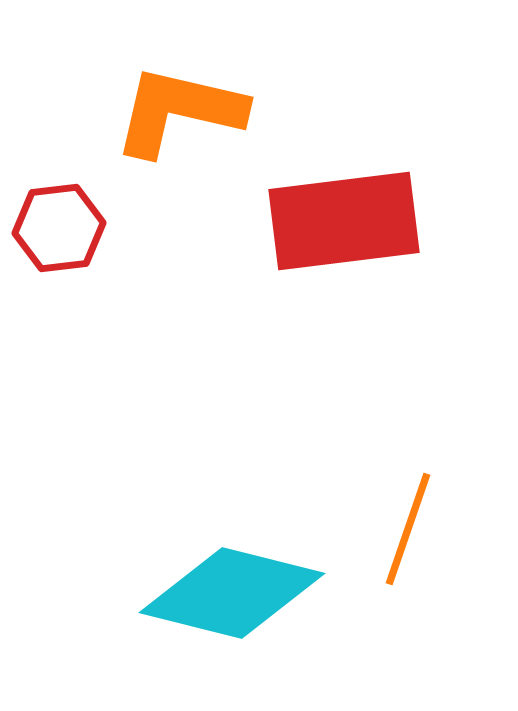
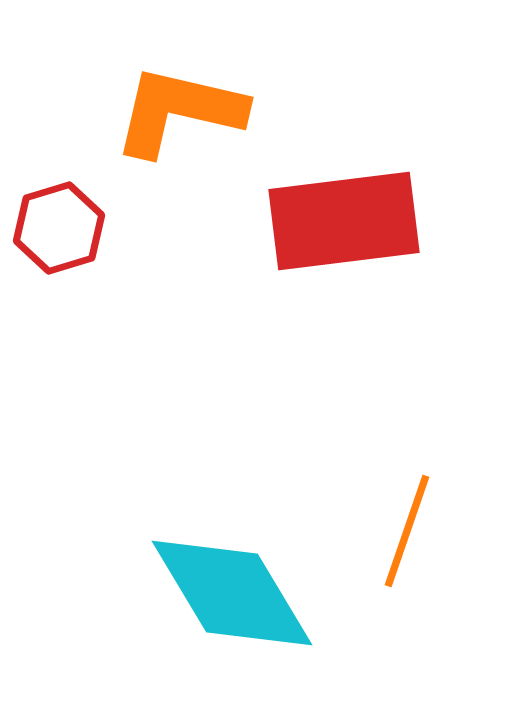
red hexagon: rotated 10 degrees counterclockwise
orange line: moved 1 px left, 2 px down
cyan diamond: rotated 45 degrees clockwise
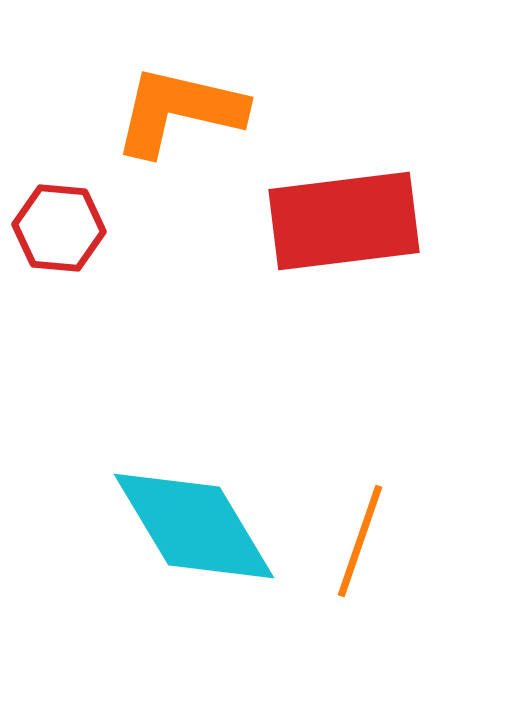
red hexagon: rotated 22 degrees clockwise
orange line: moved 47 px left, 10 px down
cyan diamond: moved 38 px left, 67 px up
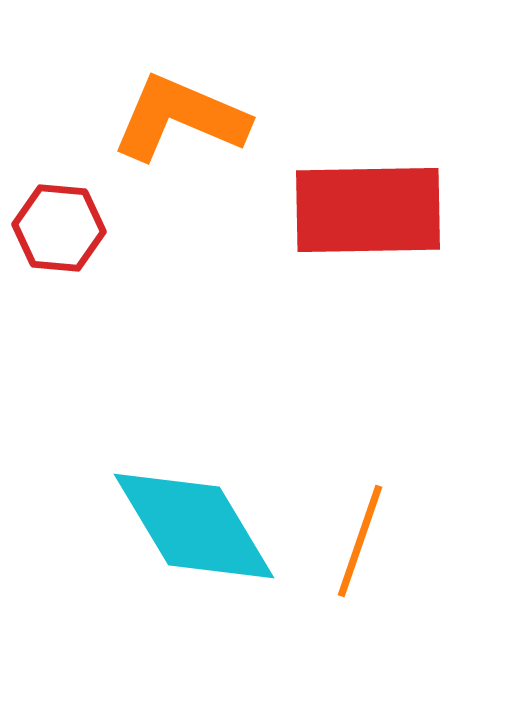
orange L-shape: moved 1 px right, 7 px down; rotated 10 degrees clockwise
red rectangle: moved 24 px right, 11 px up; rotated 6 degrees clockwise
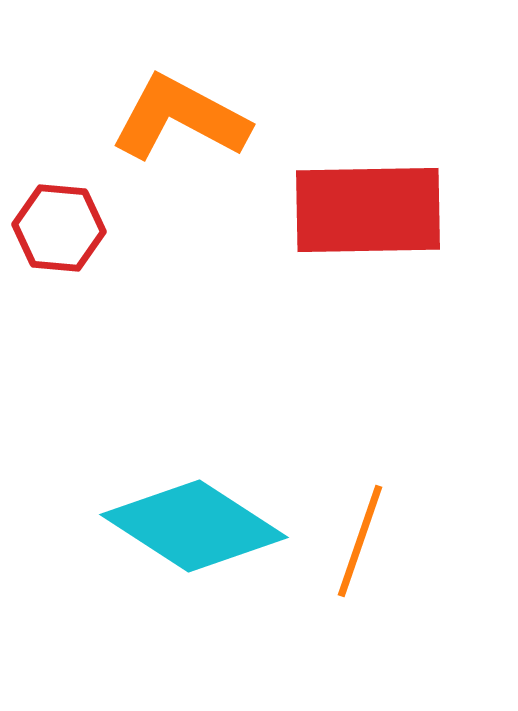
orange L-shape: rotated 5 degrees clockwise
cyan diamond: rotated 26 degrees counterclockwise
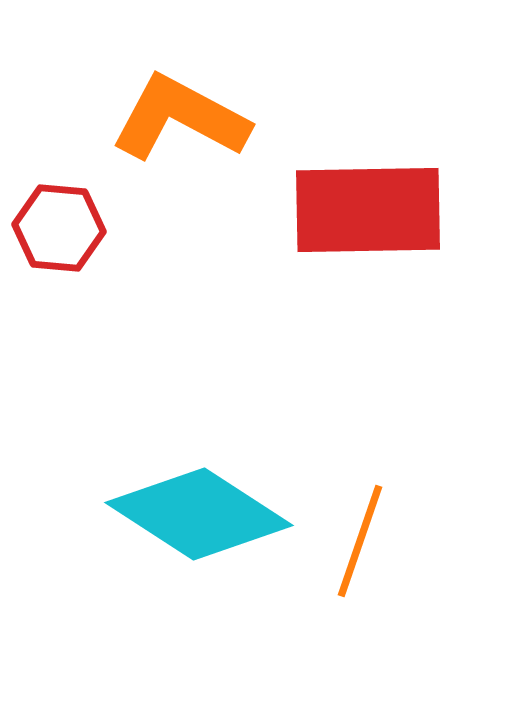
cyan diamond: moved 5 px right, 12 px up
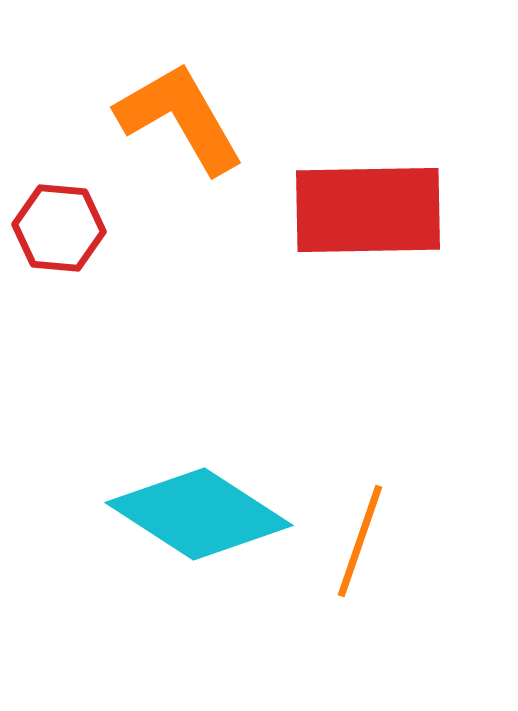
orange L-shape: rotated 32 degrees clockwise
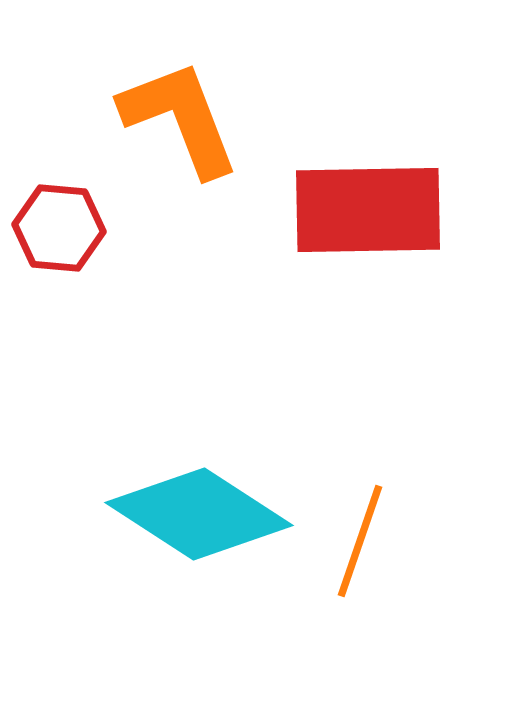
orange L-shape: rotated 9 degrees clockwise
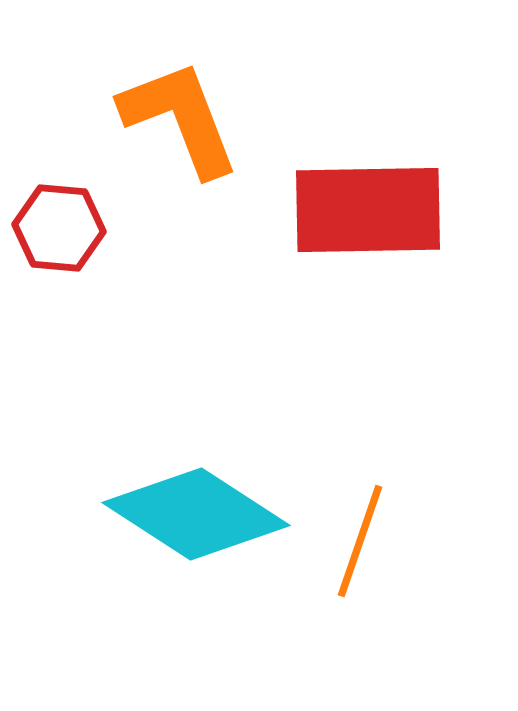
cyan diamond: moved 3 px left
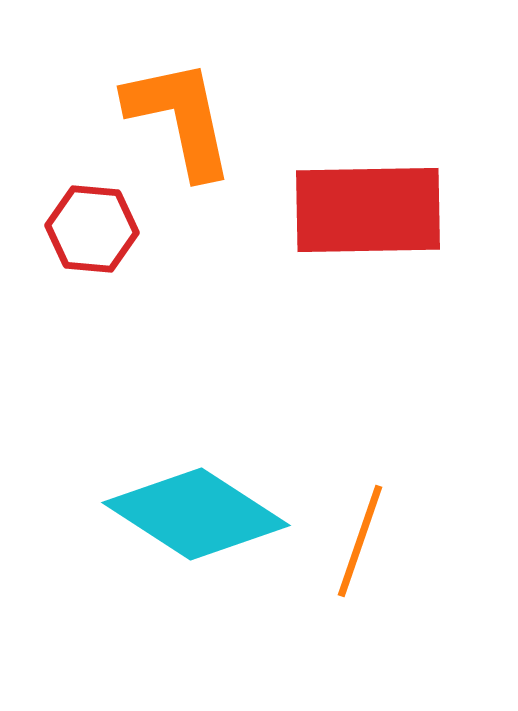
orange L-shape: rotated 9 degrees clockwise
red hexagon: moved 33 px right, 1 px down
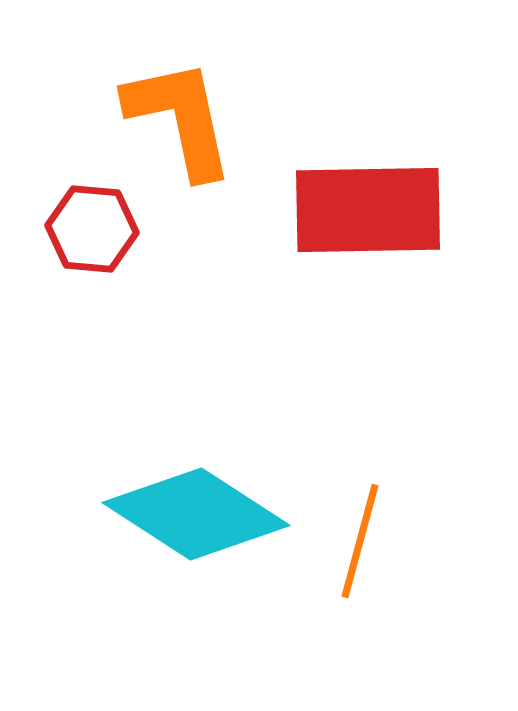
orange line: rotated 4 degrees counterclockwise
